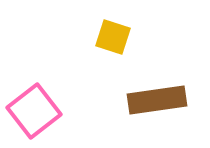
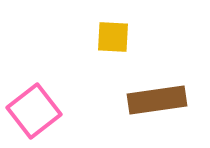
yellow square: rotated 15 degrees counterclockwise
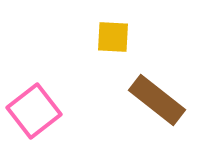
brown rectangle: rotated 46 degrees clockwise
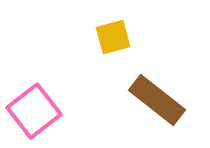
yellow square: rotated 18 degrees counterclockwise
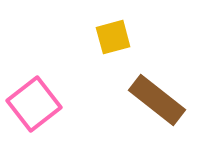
pink square: moved 7 px up
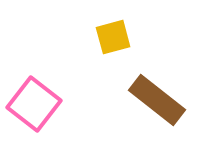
pink square: rotated 14 degrees counterclockwise
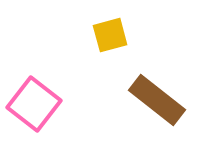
yellow square: moved 3 px left, 2 px up
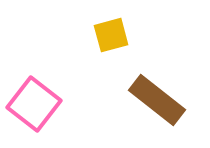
yellow square: moved 1 px right
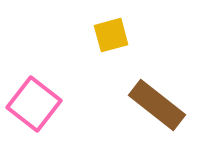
brown rectangle: moved 5 px down
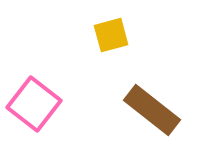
brown rectangle: moved 5 px left, 5 px down
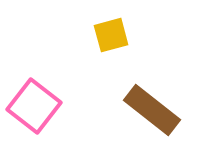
pink square: moved 2 px down
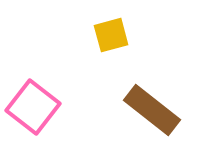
pink square: moved 1 px left, 1 px down
